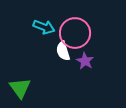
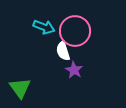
pink circle: moved 2 px up
purple star: moved 11 px left, 9 px down
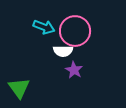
white semicircle: rotated 72 degrees counterclockwise
green triangle: moved 1 px left
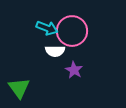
cyan arrow: moved 3 px right, 1 px down
pink circle: moved 3 px left
white semicircle: moved 8 px left
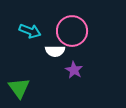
cyan arrow: moved 17 px left, 3 px down
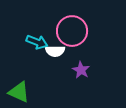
cyan arrow: moved 7 px right, 11 px down
purple star: moved 7 px right
green triangle: moved 4 px down; rotated 30 degrees counterclockwise
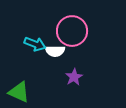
cyan arrow: moved 2 px left, 2 px down
purple star: moved 7 px left, 7 px down; rotated 12 degrees clockwise
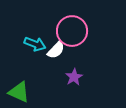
white semicircle: moved 1 px right, 1 px up; rotated 48 degrees counterclockwise
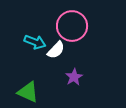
pink circle: moved 5 px up
cyan arrow: moved 2 px up
green triangle: moved 9 px right
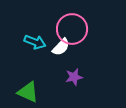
pink circle: moved 3 px down
white semicircle: moved 5 px right, 3 px up
purple star: rotated 18 degrees clockwise
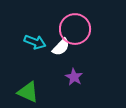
pink circle: moved 3 px right
purple star: rotated 30 degrees counterclockwise
